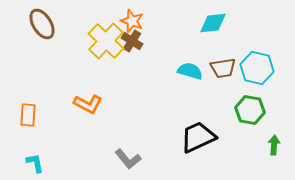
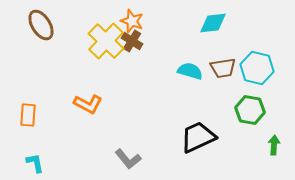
brown ellipse: moved 1 px left, 1 px down
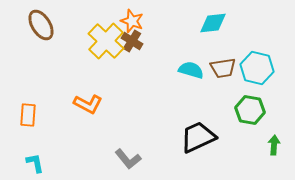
cyan semicircle: moved 1 px right, 1 px up
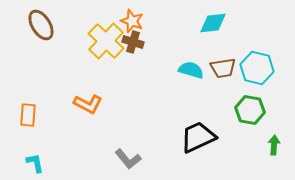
brown cross: moved 1 px right, 1 px down; rotated 15 degrees counterclockwise
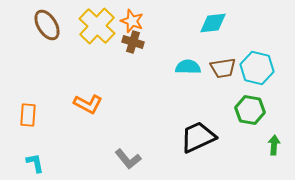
brown ellipse: moved 6 px right
yellow cross: moved 9 px left, 15 px up
cyan semicircle: moved 3 px left, 3 px up; rotated 15 degrees counterclockwise
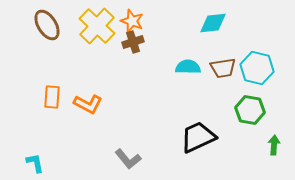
brown cross: rotated 35 degrees counterclockwise
orange rectangle: moved 24 px right, 18 px up
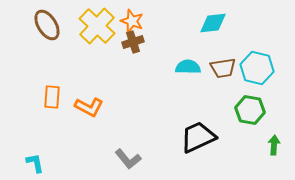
orange L-shape: moved 1 px right, 3 px down
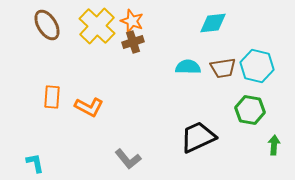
cyan hexagon: moved 2 px up
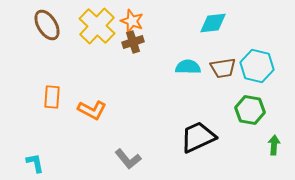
orange L-shape: moved 3 px right, 3 px down
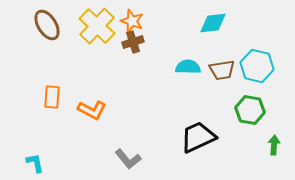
brown trapezoid: moved 1 px left, 2 px down
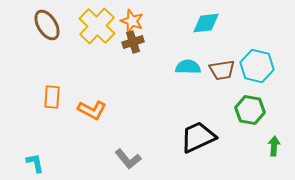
cyan diamond: moved 7 px left
green arrow: moved 1 px down
